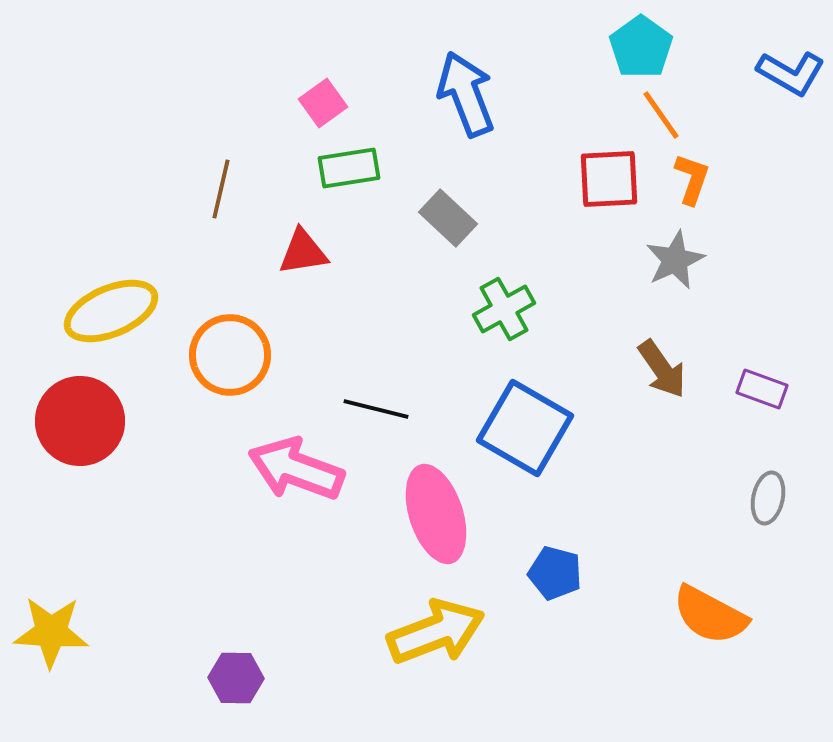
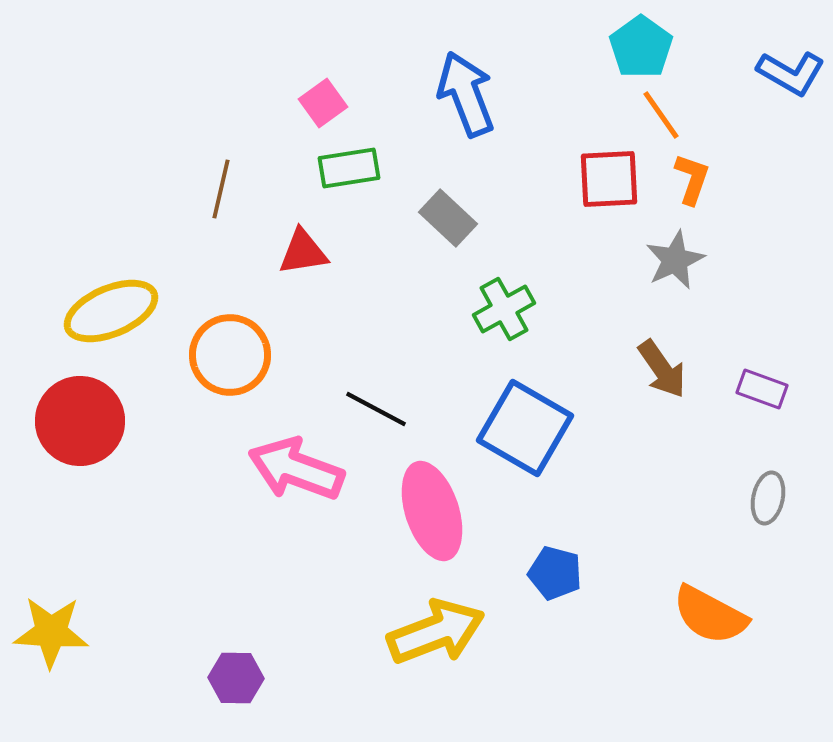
black line: rotated 14 degrees clockwise
pink ellipse: moved 4 px left, 3 px up
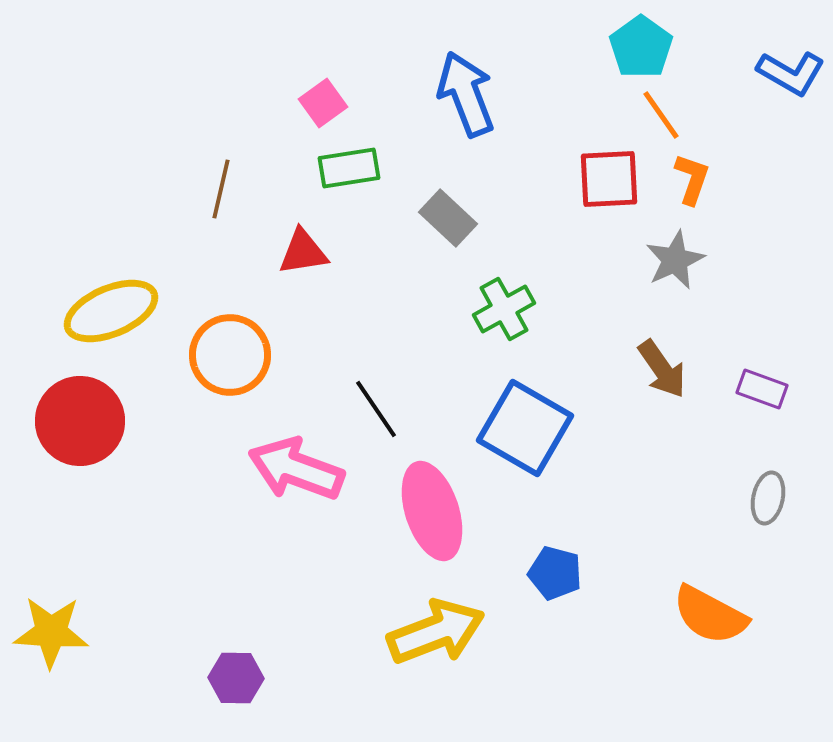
black line: rotated 28 degrees clockwise
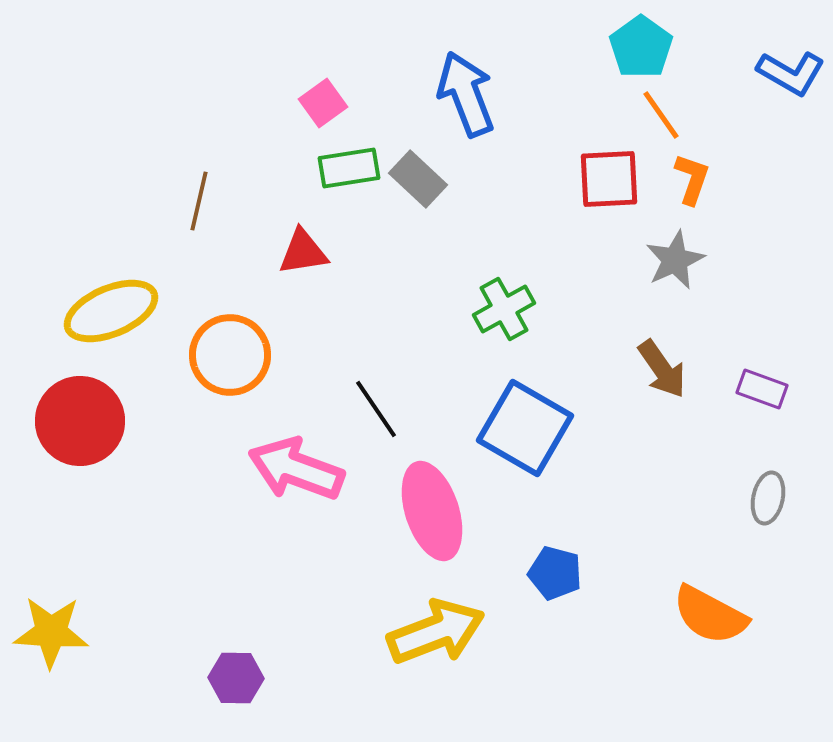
brown line: moved 22 px left, 12 px down
gray rectangle: moved 30 px left, 39 px up
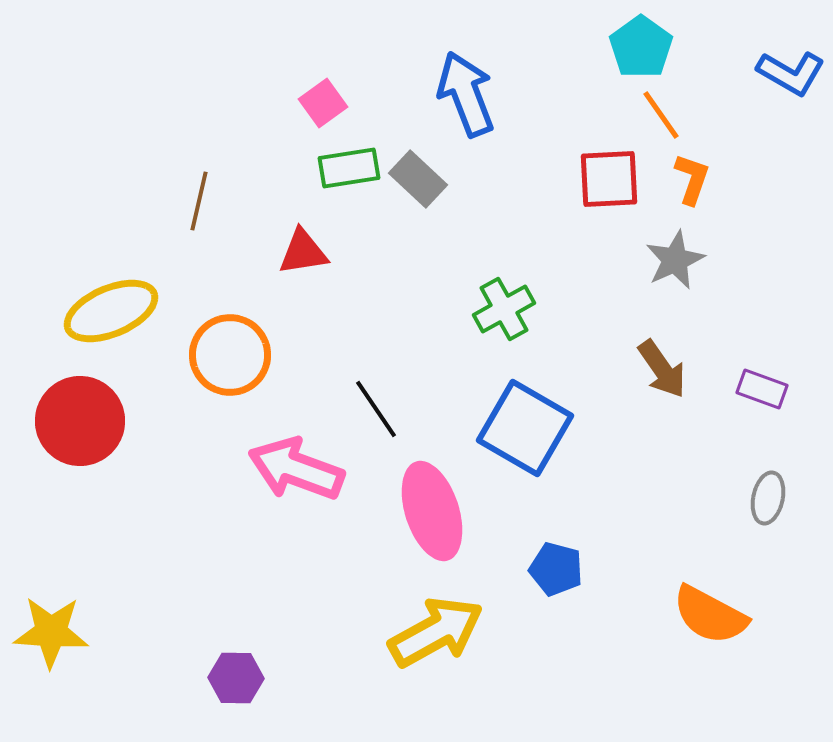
blue pentagon: moved 1 px right, 4 px up
yellow arrow: rotated 8 degrees counterclockwise
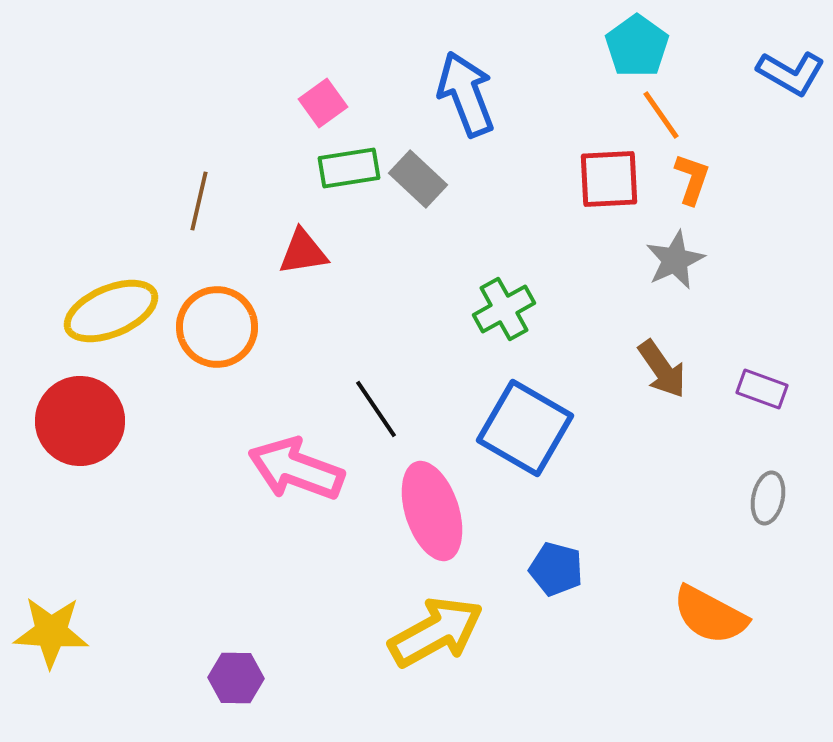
cyan pentagon: moved 4 px left, 1 px up
orange circle: moved 13 px left, 28 px up
